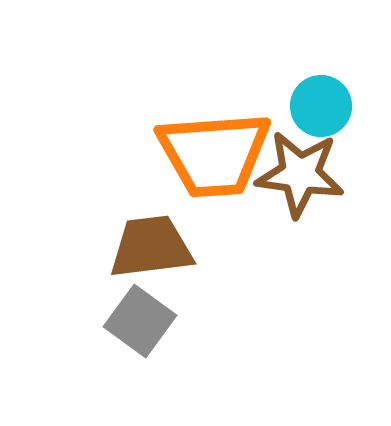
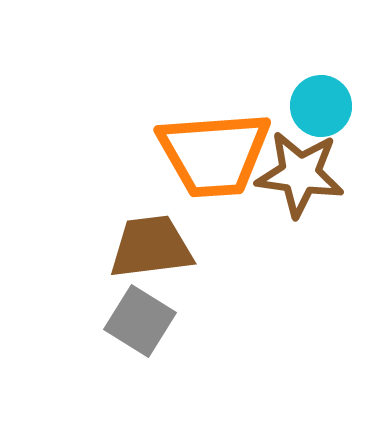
gray square: rotated 4 degrees counterclockwise
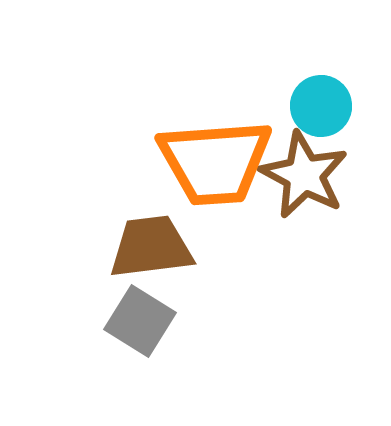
orange trapezoid: moved 1 px right, 8 px down
brown star: moved 4 px right, 1 px down; rotated 20 degrees clockwise
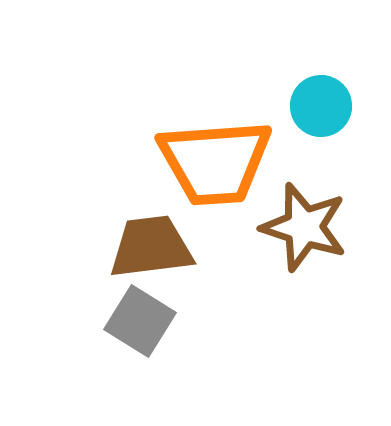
brown star: moved 52 px down; rotated 10 degrees counterclockwise
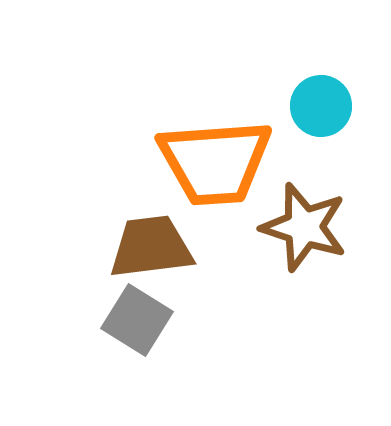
gray square: moved 3 px left, 1 px up
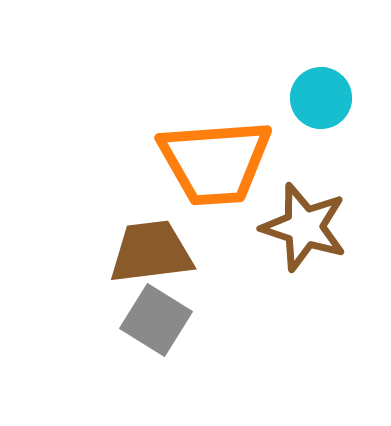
cyan circle: moved 8 px up
brown trapezoid: moved 5 px down
gray square: moved 19 px right
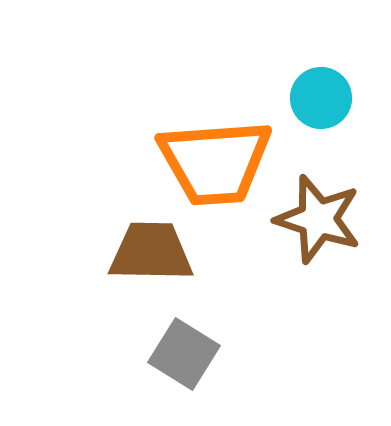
brown star: moved 14 px right, 8 px up
brown trapezoid: rotated 8 degrees clockwise
gray square: moved 28 px right, 34 px down
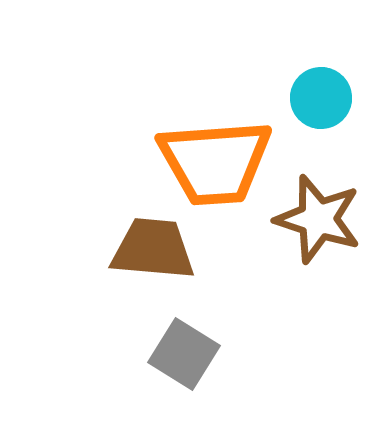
brown trapezoid: moved 2 px right, 3 px up; rotated 4 degrees clockwise
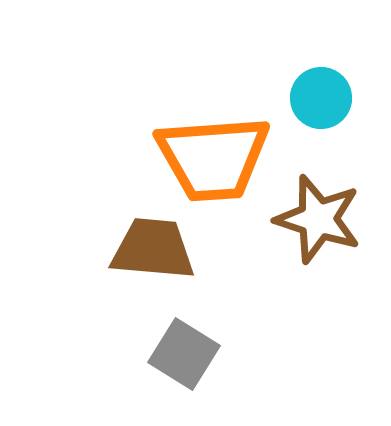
orange trapezoid: moved 2 px left, 4 px up
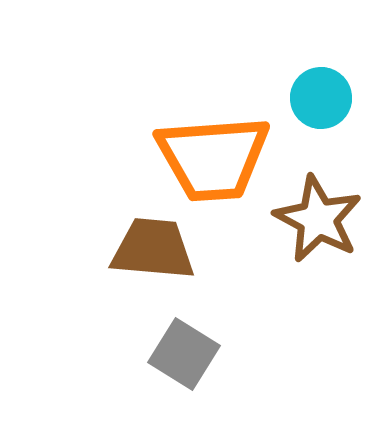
brown star: rotated 10 degrees clockwise
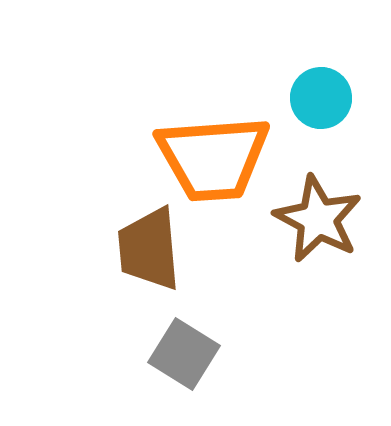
brown trapezoid: moved 4 px left; rotated 100 degrees counterclockwise
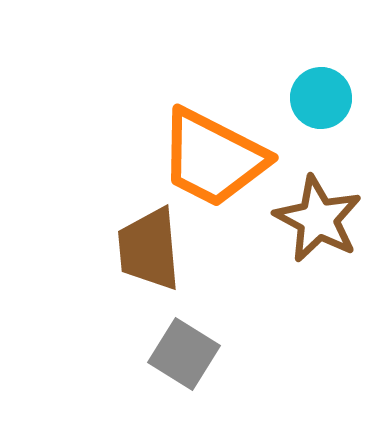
orange trapezoid: rotated 31 degrees clockwise
